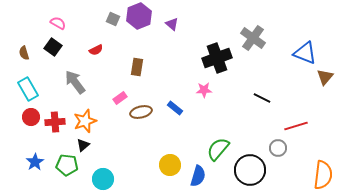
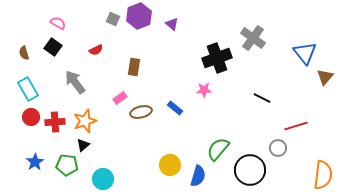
blue triangle: rotated 30 degrees clockwise
brown rectangle: moved 3 px left
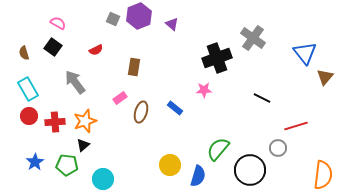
brown ellipse: rotated 60 degrees counterclockwise
red circle: moved 2 px left, 1 px up
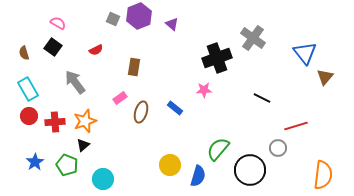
green pentagon: rotated 15 degrees clockwise
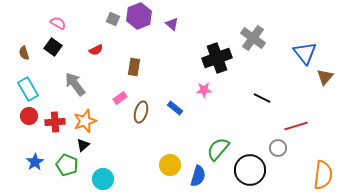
gray arrow: moved 2 px down
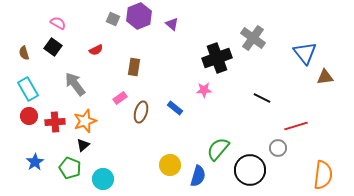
brown triangle: rotated 42 degrees clockwise
green pentagon: moved 3 px right, 3 px down
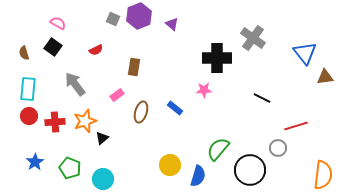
black cross: rotated 20 degrees clockwise
cyan rectangle: rotated 35 degrees clockwise
pink rectangle: moved 3 px left, 3 px up
black triangle: moved 19 px right, 7 px up
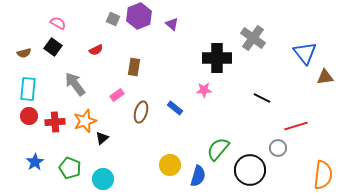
brown semicircle: rotated 88 degrees counterclockwise
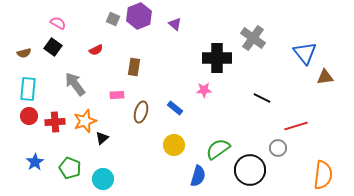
purple triangle: moved 3 px right
pink rectangle: rotated 32 degrees clockwise
green semicircle: rotated 15 degrees clockwise
yellow circle: moved 4 px right, 20 px up
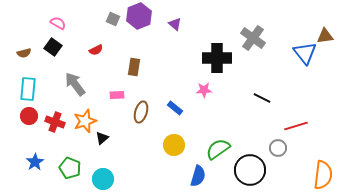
brown triangle: moved 41 px up
red cross: rotated 24 degrees clockwise
